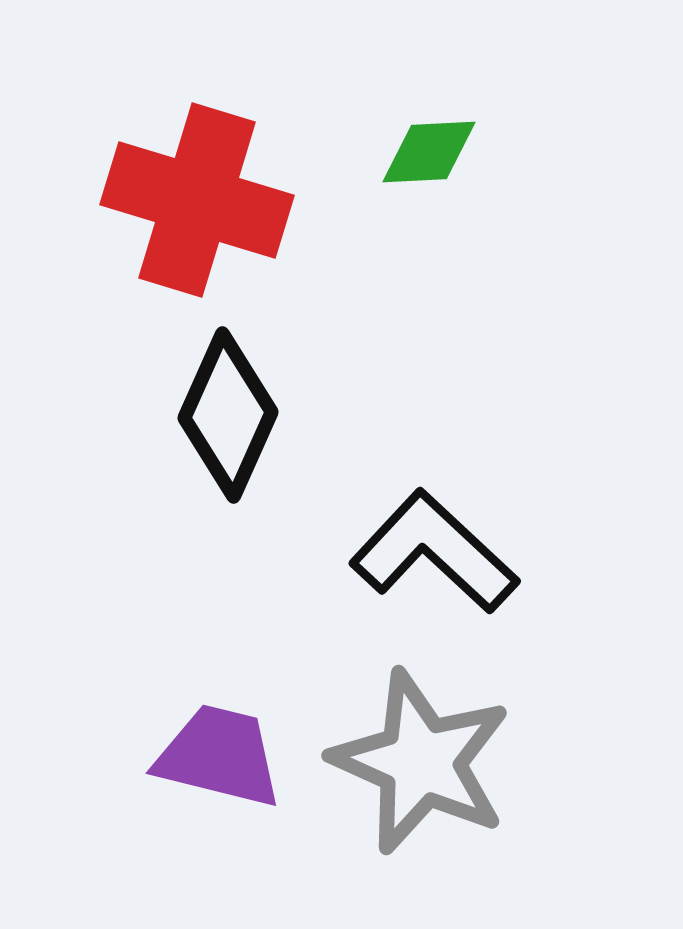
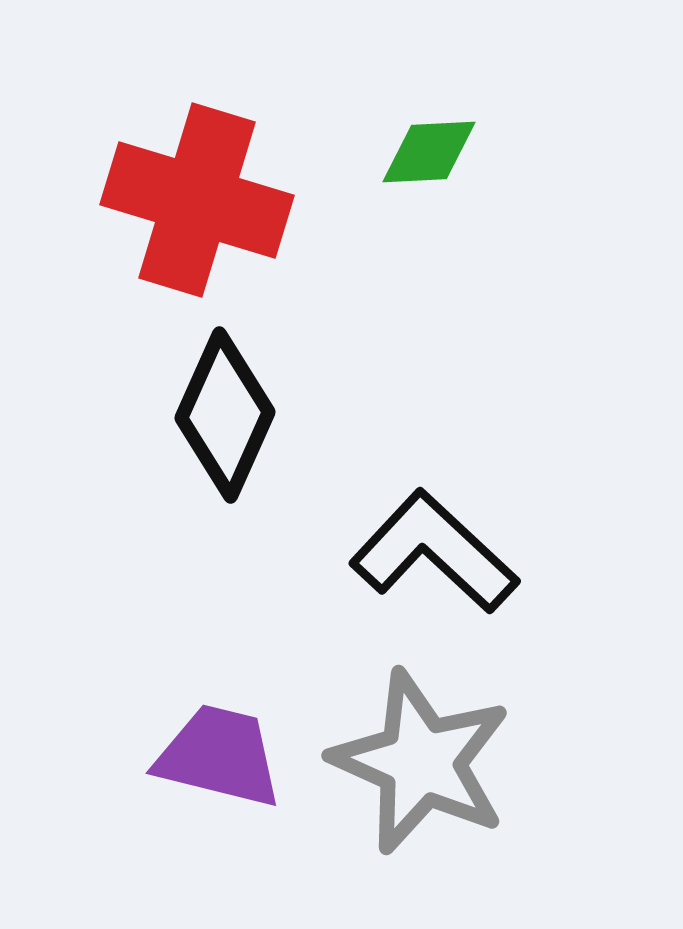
black diamond: moved 3 px left
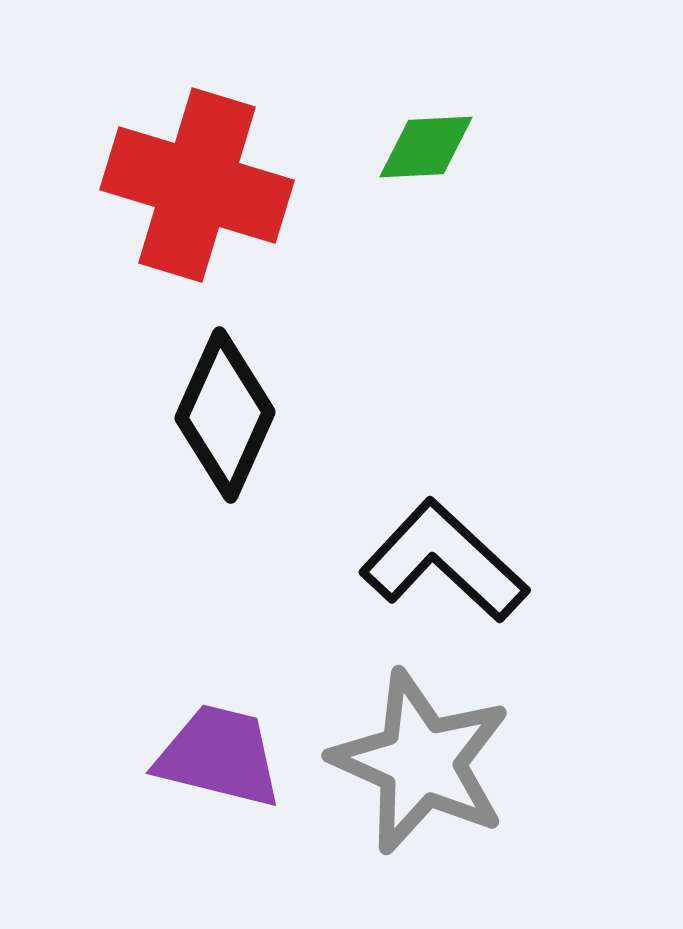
green diamond: moved 3 px left, 5 px up
red cross: moved 15 px up
black L-shape: moved 10 px right, 9 px down
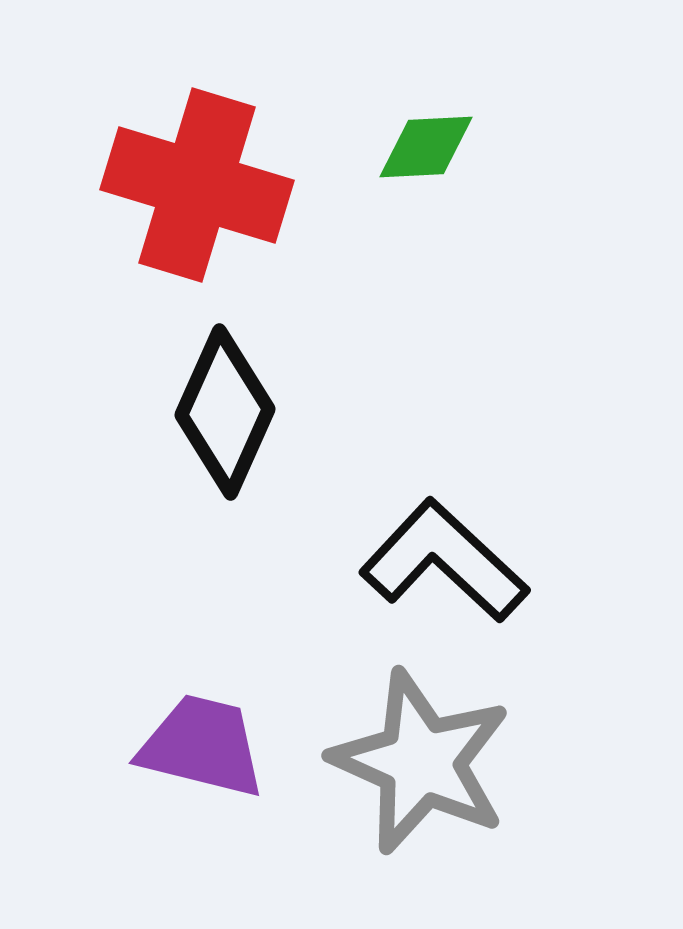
black diamond: moved 3 px up
purple trapezoid: moved 17 px left, 10 px up
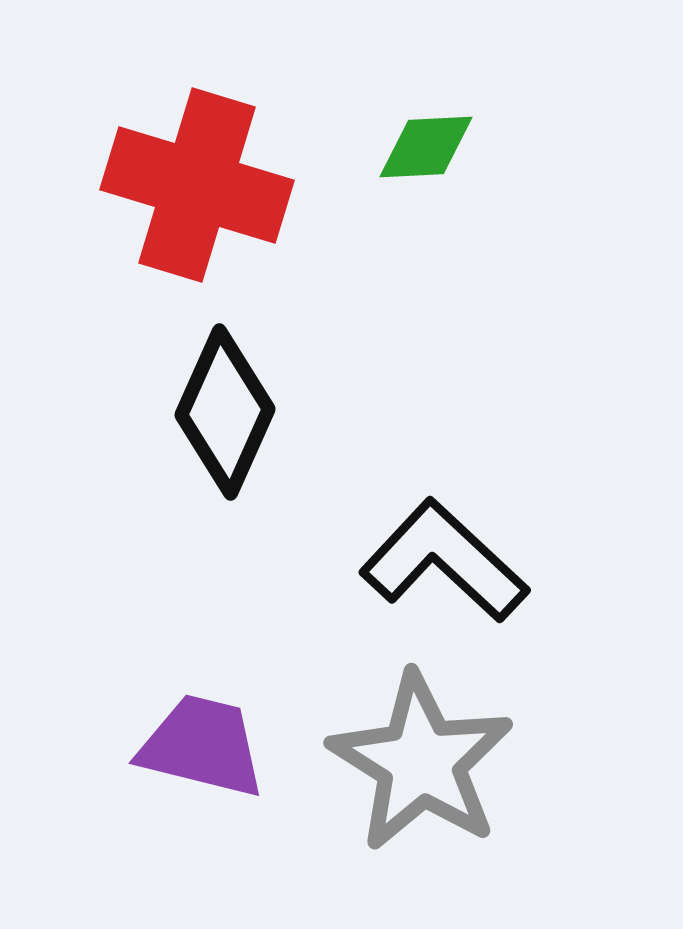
gray star: rotated 8 degrees clockwise
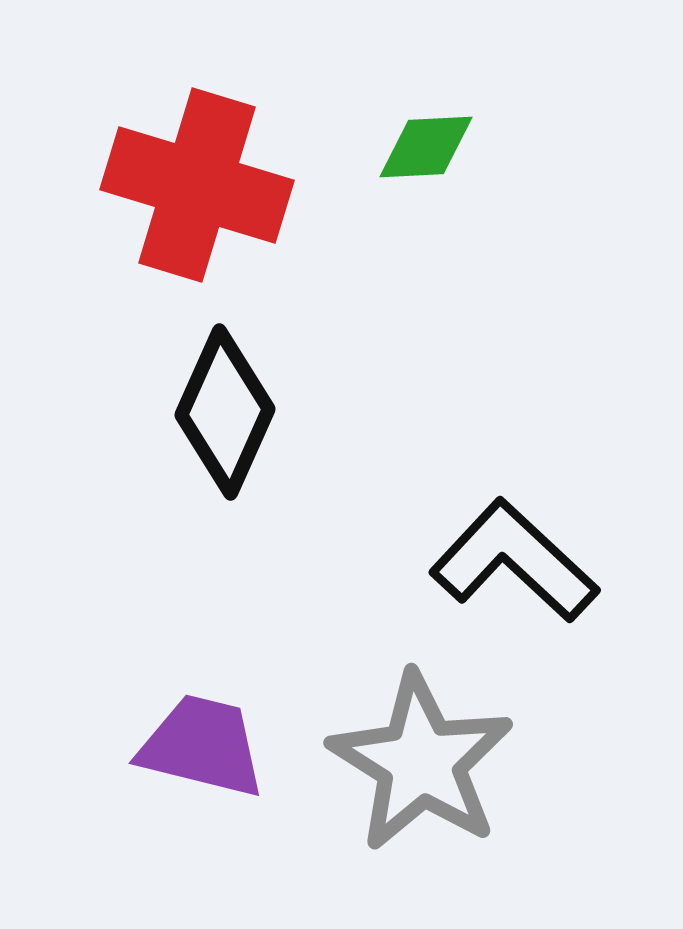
black L-shape: moved 70 px right
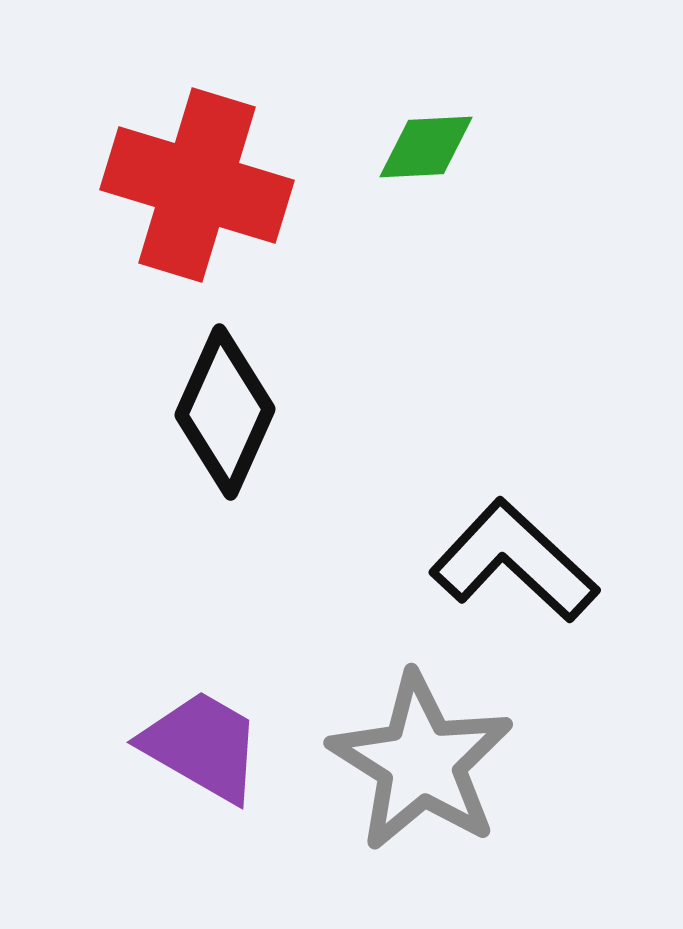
purple trapezoid: rotated 16 degrees clockwise
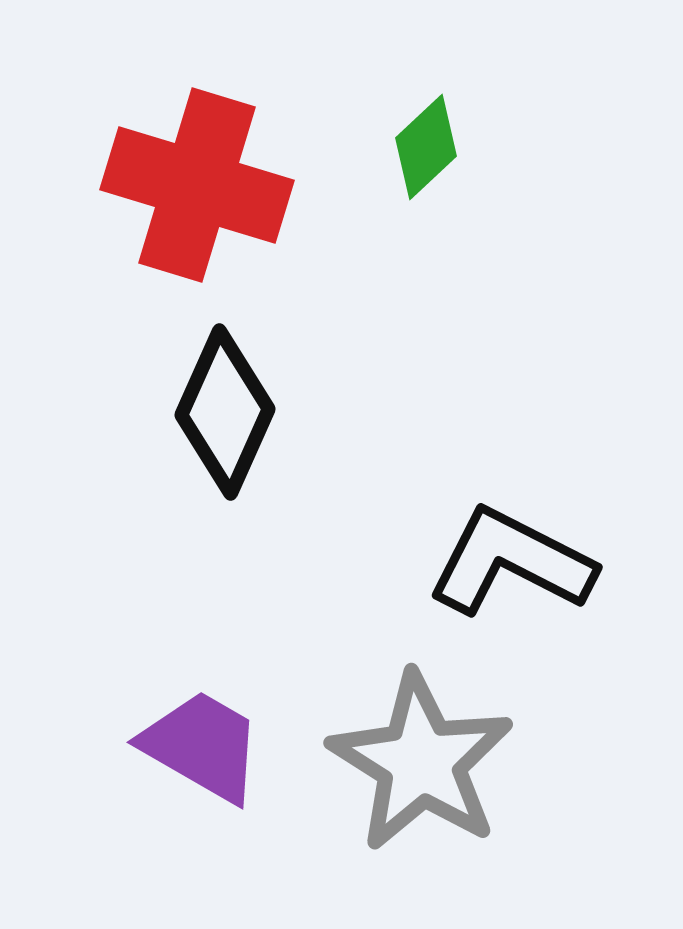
green diamond: rotated 40 degrees counterclockwise
black L-shape: moved 3 px left, 1 px down; rotated 16 degrees counterclockwise
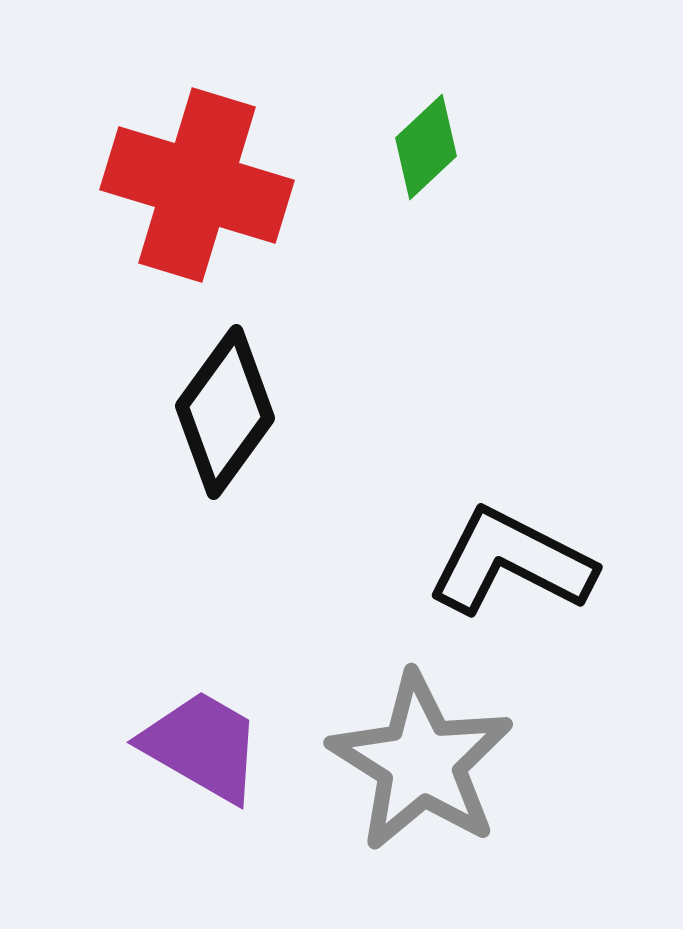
black diamond: rotated 12 degrees clockwise
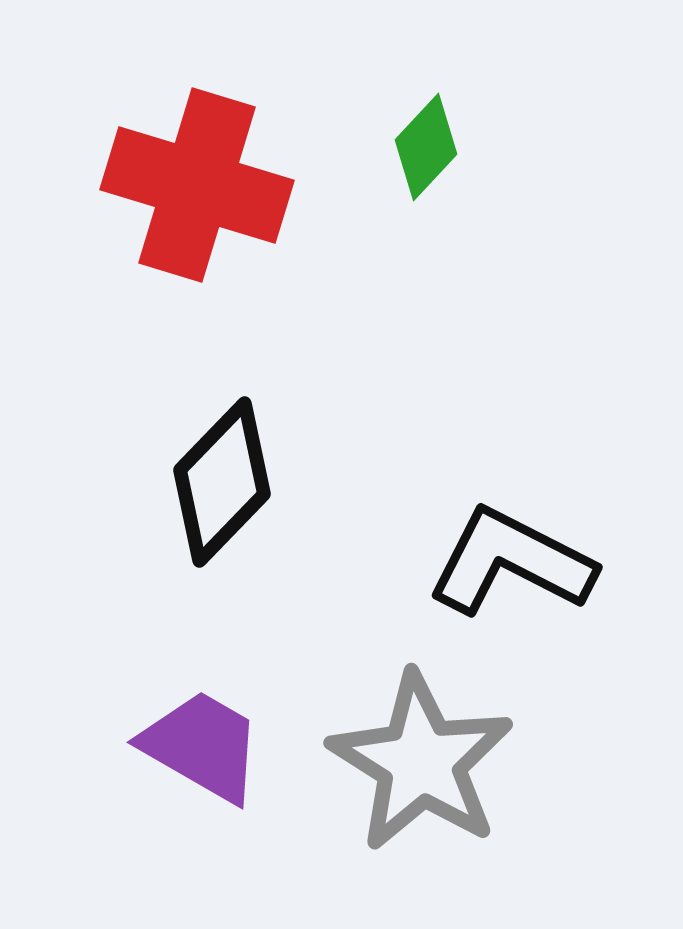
green diamond: rotated 4 degrees counterclockwise
black diamond: moved 3 px left, 70 px down; rotated 8 degrees clockwise
